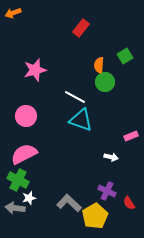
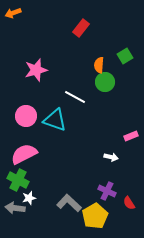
pink star: moved 1 px right
cyan triangle: moved 26 px left
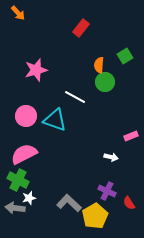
orange arrow: moved 5 px right; rotated 112 degrees counterclockwise
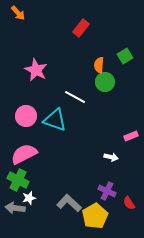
pink star: rotated 30 degrees counterclockwise
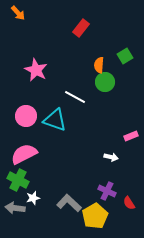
white star: moved 4 px right
